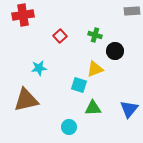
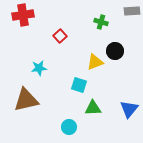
green cross: moved 6 px right, 13 px up
yellow triangle: moved 7 px up
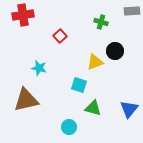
cyan star: rotated 21 degrees clockwise
green triangle: rotated 18 degrees clockwise
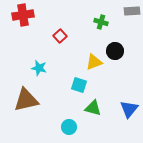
yellow triangle: moved 1 px left
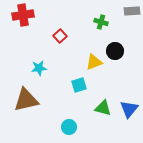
cyan star: rotated 21 degrees counterclockwise
cyan square: rotated 35 degrees counterclockwise
green triangle: moved 10 px right
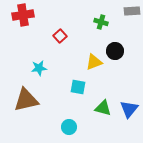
cyan square: moved 1 px left, 2 px down; rotated 28 degrees clockwise
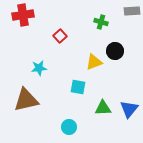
green triangle: rotated 18 degrees counterclockwise
